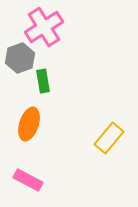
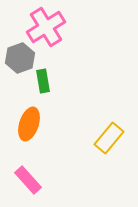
pink cross: moved 2 px right
pink rectangle: rotated 20 degrees clockwise
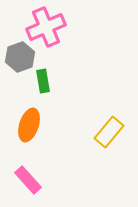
pink cross: rotated 9 degrees clockwise
gray hexagon: moved 1 px up
orange ellipse: moved 1 px down
yellow rectangle: moved 6 px up
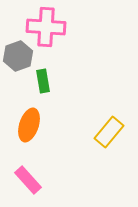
pink cross: rotated 27 degrees clockwise
gray hexagon: moved 2 px left, 1 px up
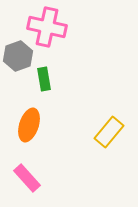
pink cross: moved 1 px right; rotated 9 degrees clockwise
green rectangle: moved 1 px right, 2 px up
pink rectangle: moved 1 px left, 2 px up
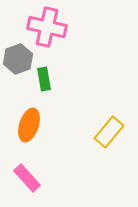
gray hexagon: moved 3 px down
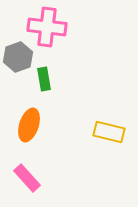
pink cross: rotated 6 degrees counterclockwise
gray hexagon: moved 2 px up
yellow rectangle: rotated 64 degrees clockwise
